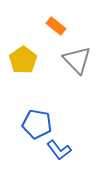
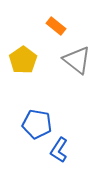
gray triangle: rotated 8 degrees counterclockwise
blue L-shape: rotated 70 degrees clockwise
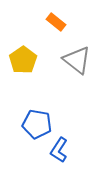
orange rectangle: moved 4 px up
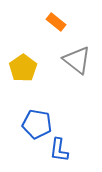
yellow pentagon: moved 8 px down
blue L-shape: rotated 25 degrees counterclockwise
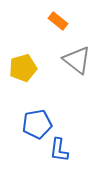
orange rectangle: moved 2 px right, 1 px up
yellow pentagon: rotated 20 degrees clockwise
blue pentagon: rotated 20 degrees counterclockwise
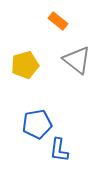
yellow pentagon: moved 2 px right, 3 px up
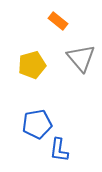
gray triangle: moved 4 px right, 2 px up; rotated 12 degrees clockwise
yellow pentagon: moved 7 px right
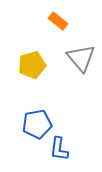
blue L-shape: moved 1 px up
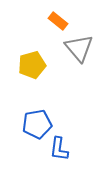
gray triangle: moved 2 px left, 10 px up
